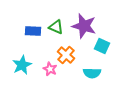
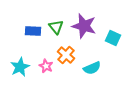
green triangle: rotated 28 degrees clockwise
cyan square: moved 11 px right, 8 px up
cyan star: moved 2 px left, 2 px down
pink star: moved 4 px left, 3 px up
cyan semicircle: moved 5 px up; rotated 24 degrees counterclockwise
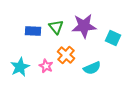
purple star: rotated 20 degrees counterclockwise
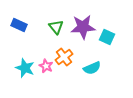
purple star: moved 1 px left, 1 px down
blue rectangle: moved 14 px left, 6 px up; rotated 21 degrees clockwise
cyan square: moved 6 px left, 1 px up
orange cross: moved 2 px left, 2 px down; rotated 12 degrees clockwise
cyan star: moved 5 px right, 1 px down; rotated 24 degrees counterclockwise
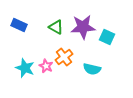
green triangle: rotated 21 degrees counterclockwise
cyan semicircle: moved 1 px down; rotated 36 degrees clockwise
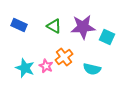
green triangle: moved 2 px left, 1 px up
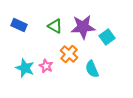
green triangle: moved 1 px right
cyan square: rotated 28 degrees clockwise
orange cross: moved 5 px right, 3 px up; rotated 12 degrees counterclockwise
cyan semicircle: rotated 54 degrees clockwise
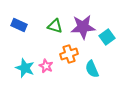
green triangle: rotated 14 degrees counterclockwise
orange cross: rotated 30 degrees clockwise
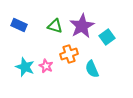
purple star: moved 1 px left, 1 px up; rotated 25 degrees counterclockwise
cyan star: moved 1 px up
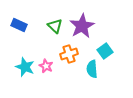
green triangle: rotated 28 degrees clockwise
cyan square: moved 2 px left, 14 px down
cyan semicircle: rotated 18 degrees clockwise
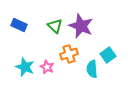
purple star: moved 1 px left; rotated 20 degrees counterclockwise
cyan square: moved 3 px right, 4 px down
pink star: moved 1 px right, 1 px down
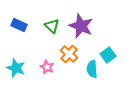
green triangle: moved 3 px left
orange cross: rotated 30 degrees counterclockwise
cyan star: moved 9 px left, 1 px down
